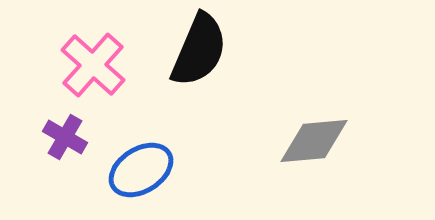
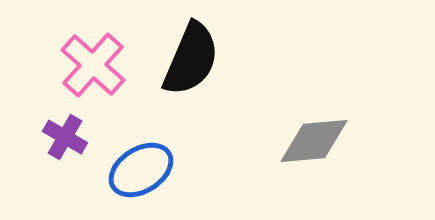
black semicircle: moved 8 px left, 9 px down
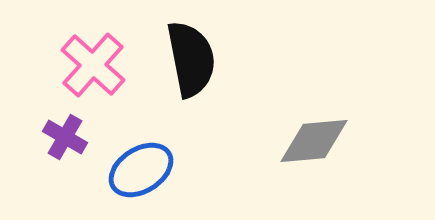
black semicircle: rotated 34 degrees counterclockwise
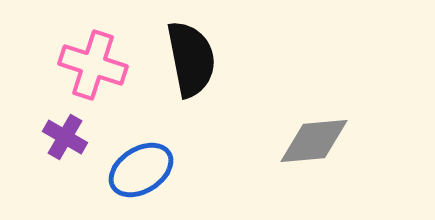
pink cross: rotated 24 degrees counterclockwise
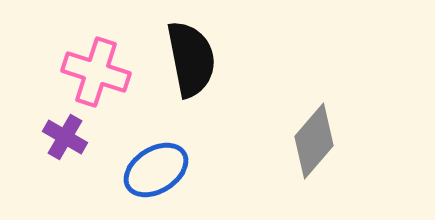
pink cross: moved 3 px right, 7 px down
gray diamond: rotated 44 degrees counterclockwise
blue ellipse: moved 15 px right
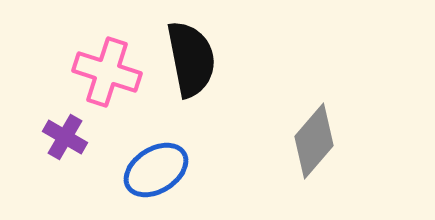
pink cross: moved 11 px right
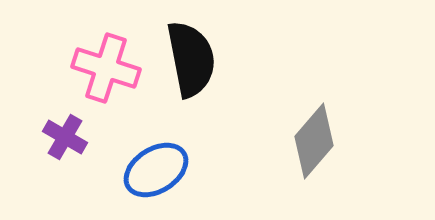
pink cross: moved 1 px left, 4 px up
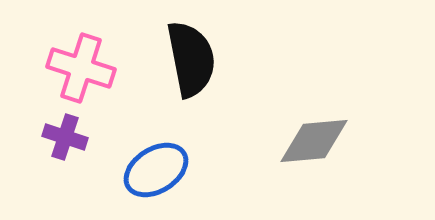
pink cross: moved 25 px left
purple cross: rotated 12 degrees counterclockwise
gray diamond: rotated 44 degrees clockwise
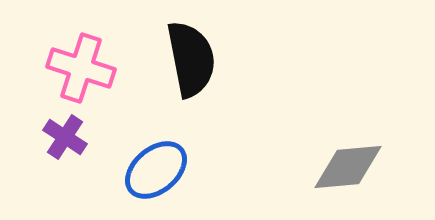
purple cross: rotated 15 degrees clockwise
gray diamond: moved 34 px right, 26 px down
blue ellipse: rotated 8 degrees counterclockwise
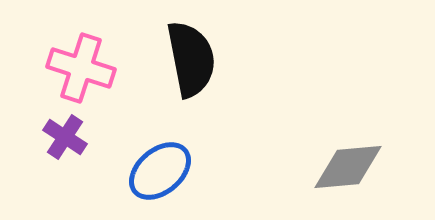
blue ellipse: moved 4 px right, 1 px down
